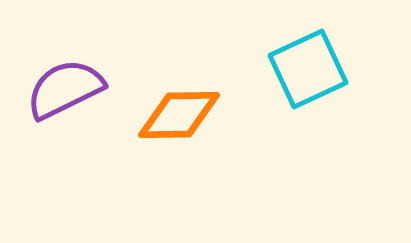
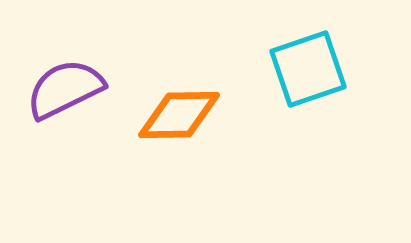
cyan square: rotated 6 degrees clockwise
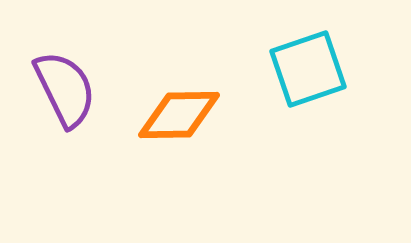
purple semicircle: rotated 90 degrees clockwise
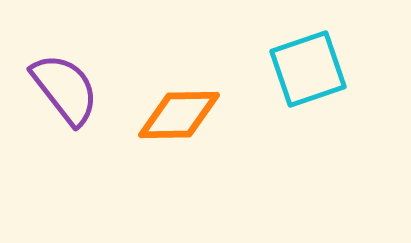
purple semicircle: rotated 12 degrees counterclockwise
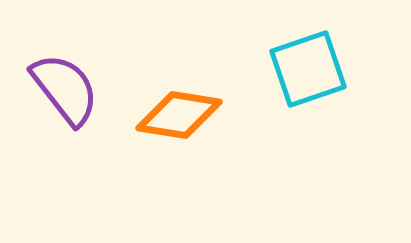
orange diamond: rotated 10 degrees clockwise
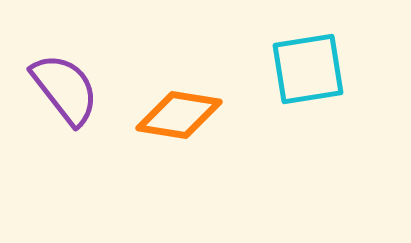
cyan square: rotated 10 degrees clockwise
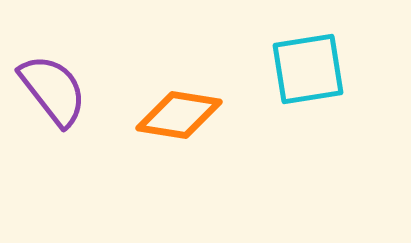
purple semicircle: moved 12 px left, 1 px down
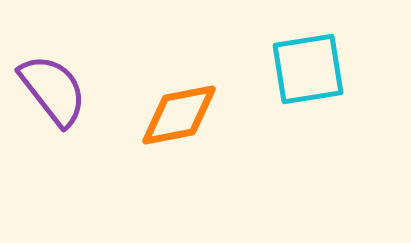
orange diamond: rotated 20 degrees counterclockwise
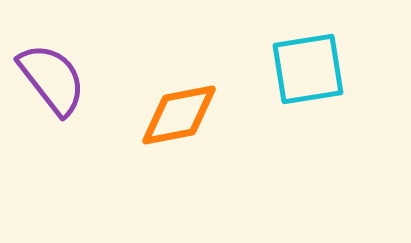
purple semicircle: moved 1 px left, 11 px up
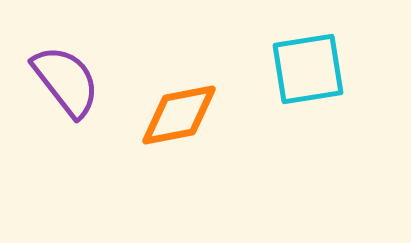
purple semicircle: moved 14 px right, 2 px down
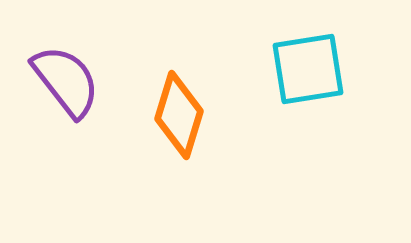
orange diamond: rotated 62 degrees counterclockwise
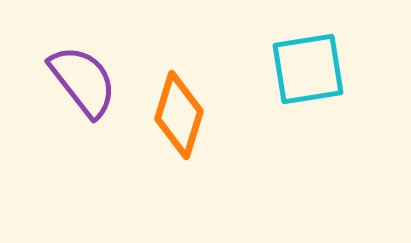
purple semicircle: moved 17 px right
